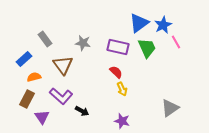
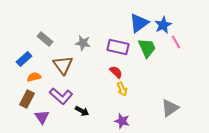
gray rectangle: rotated 14 degrees counterclockwise
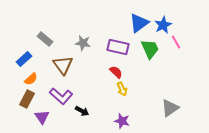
green trapezoid: moved 3 px right, 1 px down
orange semicircle: moved 3 px left, 2 px down; rotated 152 degrees clockwise
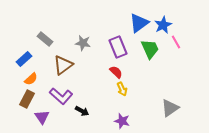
purple rectangle: rotated 55 degrees clockwise
brown triangle: rotated 30 degrees clockwise
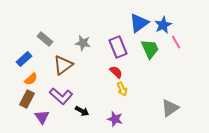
purple star: moved 7 px left, 2 px up
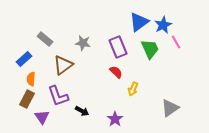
blue triangle: moved 1 px up
orange semicircle: rotated 136 degrees clockwise
yellow arrow: moved 11 px right; rotated 48 degrees clockwise
purple L-shape: moved 3 px left; rotated 30 degrees clockwise
purple star: rotated 21 degrees clockwise
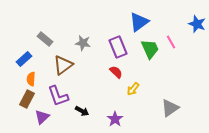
blue star: moved 34 px right, 1 px up; rotated 24 degrees counterclockwise
pink line: moved 5 px left
yellow arrow: rotated 16 degrees clockwise
purple triangle: rotated 21 degrees clockwise
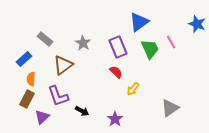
gray star: rotated 21 degrees clockwise
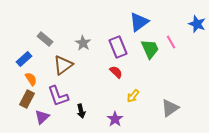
orange semicircle: rotated 144 degrees clockwise
yellow arrow: moved 7 px down
black arrow: moved 1 px left; rotated 48 degrees clockwise
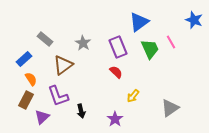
blue star: moved 3 px left, 4 px up
brown rectangle: moved 1 px left, 1 px down
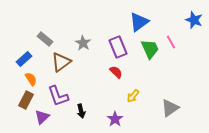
brown triangle: moved 2 px left, 3 px up
